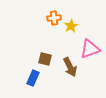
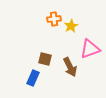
orange cross: moved 1 px down
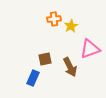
brown square: rotated 24 degrees counterclockwise
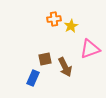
brown arrow: moved 5 px left
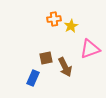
brown square: moved 1 px right, 1 px up
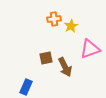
blue rectangle: moved 7 px left, 9 px down
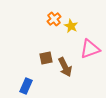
orange cross: rotated 32 degrees counterclockwise
yellow star: rotated 16 degrees counterclockwise
blue rectangle: moved 1 px up
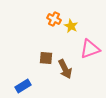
orange cross: rotated 24 degrees counterclockwise
brown square: rotated 16 degrees clockwise
brown arrow: moved 2 px down
blue rectangle: moved 3 px left; rotated 35 degrees clockwise
